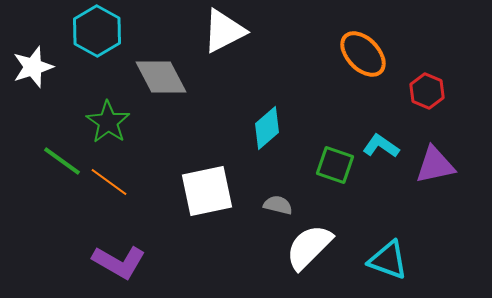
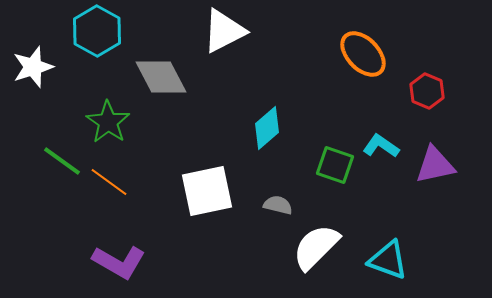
white semicircle: moved 7 px right
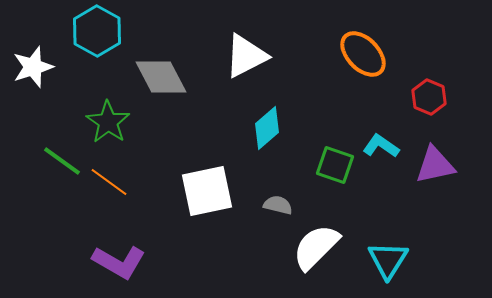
white triangle: moved 22 px right, 25 px down
red hexagon: moved 2 px right, 6 px down
cyan triangle: rotated 42 degrees clockwise
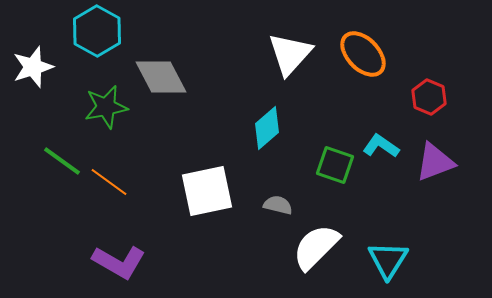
white triangle: moved 44 px right, 2 px up; rotated 21 degrees counterclockwise
green star: moved 2 px left, 15 px up; rotated 27 degrees clockwise
purple triangle: moved 3 px up; rotated 9 degrees counterclockwise
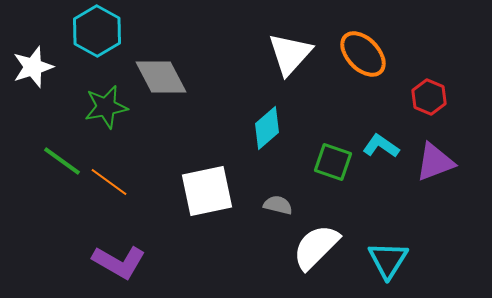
green square: moved 2 px left, 3 px up
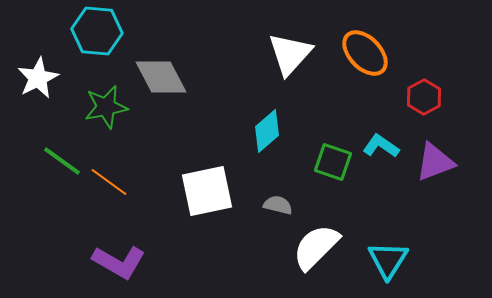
cyan hexagon: rotated 24 degrees counterclockwise
orange ellipse: moved 2 px right, 1 px up
white star: moved 5 px right, 11 px down; rotated 9 degrees counterclockwise
red hexagon: moved 5 px left; rotated 8 degrees clockwise
cyan diamond: moved 3 px down
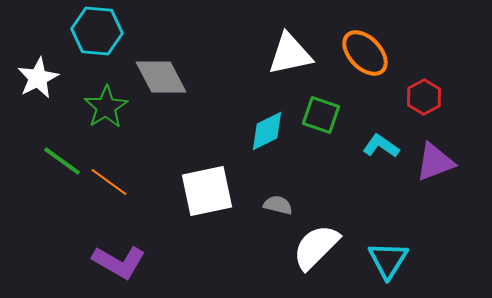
white triangle: rotated 36 degrees clockwise
green star: rotated 21 degrees counterclockwise
cyan diamond: rotated 15 degrees clockwise
green square: moved 12 px left, 47 px up
